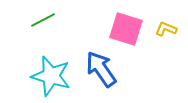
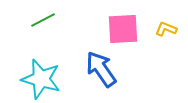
pink square: moved 3 px left; rotated 20 degrees counterclockwise
cyan star: moved 10 px left, 3 px down
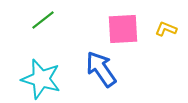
green line: rotated 10 degrees counterclockwise
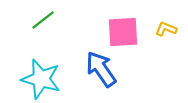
pink square: moved 3 px down
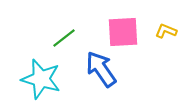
green line: moved 21 px right, 18 px down
yellow L-shape: moved 2 px down
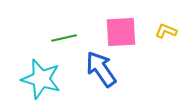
pink square: moved 2 px left
green line: rotated 25 degrees clockwise
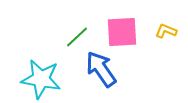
pink square: moved 1 px right
green line: moved 13 px right, 1 px up; rotated 30 degrees counterclockwise
cyan star: rotated 6 degrees counterclockwise
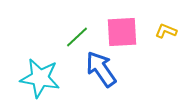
cyan star: moved 1 px left, 1 px up
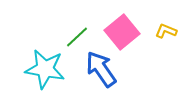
pink square: rotated 36 degrees counterclockwise
cyan star: moved 5 px right, 9 px up
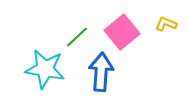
yellow L-shape: moved 7 px up
blue arrow: moved 3 px down; rotated 39 degrees clockwise
